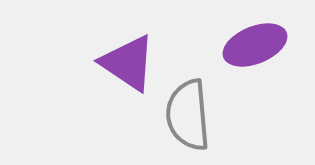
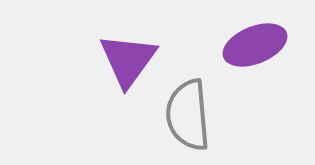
purple triangle: moved 3 px up; rotated 32 degrees clockwise
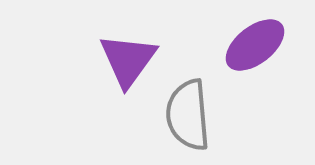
purple ellipse: rotated 16 degrees counterclockwise
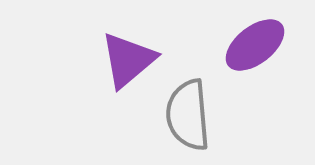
purple triangle: rotated 14 degrees clockwise
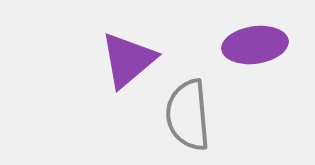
purple ellipse: rotated 30 degrees clockwise
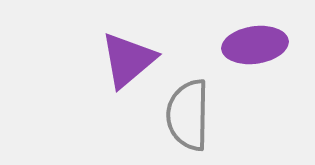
gray semicircle: rotated 6 degrees clockwise
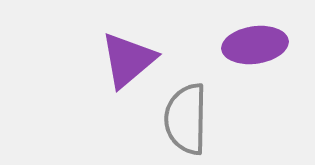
gray semicircle: moved 2 px left, 4 px down
